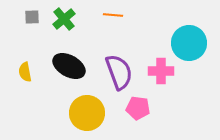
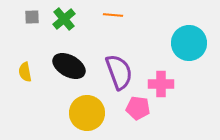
pink cross: moved 13 px down
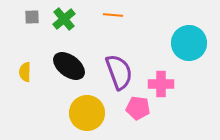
black ellipse: rotated 8 degrees clockwise
yellow semicircle: rotated 12 degrees clockwise
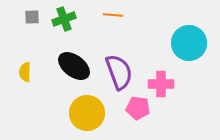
green cross: rotated 20 degrees clockwise
black ellipse: moved 5 px right
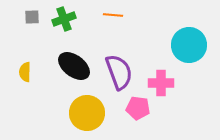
cyan circle: moved 2 px down
pink cross: moved 1 px up
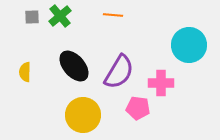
green cross: moved 4 px left, 3 px up; rotated 20 degrees counterclockwise
black ellipse: rotated 12 degrees clockwise
purple semicircle: rotated 51 degrees clockwise
yellow circle: moved 4 px left, 2 px down
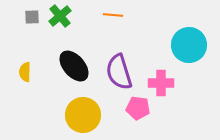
purple semicircle: rotated 132 degrees clockwise
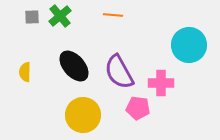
purple semicircle: rotated 12 degrees counterclockwise
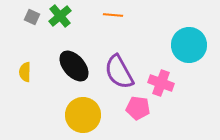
gray square: rotated 28 degrees clockwise
pink cross: rotated 20 degrees clockwise
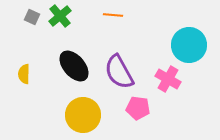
yellow semicircle: moved 1 px left, 2 px down
pink cross: moved 7 px right, 4 px up; rotated 10 degrees clockwise
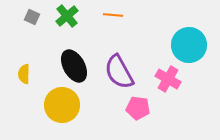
green cross: moved 7 px right
black ellipse: rotated 12 degrees clockwise
yellow circle: moved 21 px left, 10 px up
